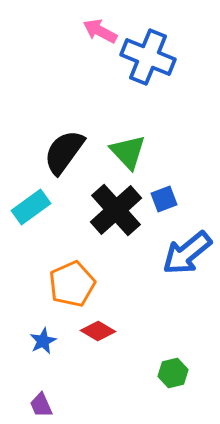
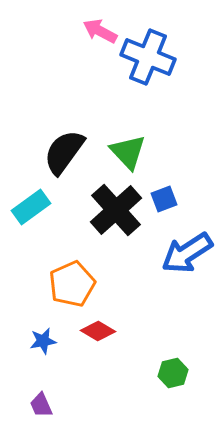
blue arrow: rotated 6 degrees clockwise
blue star: rotated 16 degrees clockwise
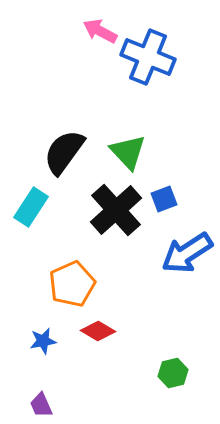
cyan rectangle: rotated 21 degrees counterclockwise
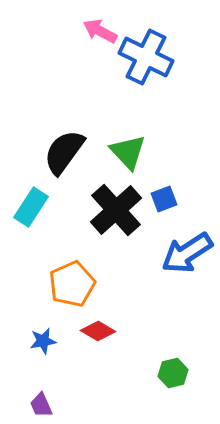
blue cross: moved 2 px left; rotated 4 degrees clockwise
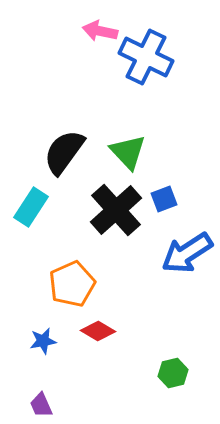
pink arrow: rotated 16 degrees counterclockwise
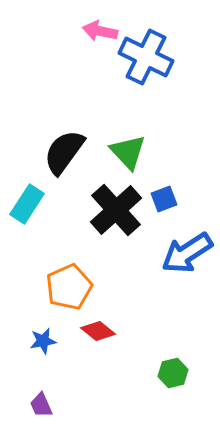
cyan rectangle: moved 4 px left, 3 px up
orange pentagon: moved 3 px left, 3 px down
red diamond: rotated 8 degrees clockwise
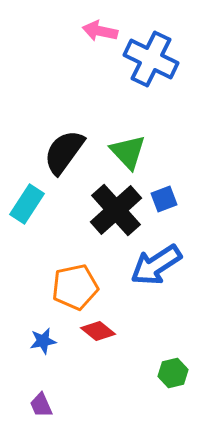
blue cross: moved 5 px right, 2 px down
blue arrow: moved 31 px left, 12 px down
orange pentagon: moved 6 px right; rotated 12 degrees clockwise
